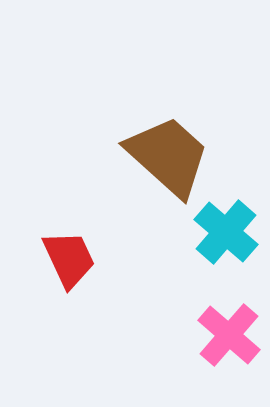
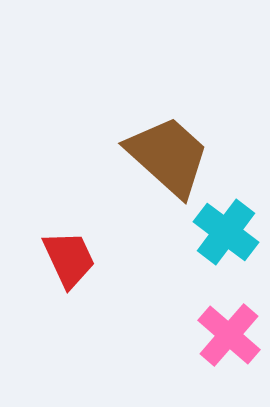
cyan cross: rotated 4 degrees counterclockwise
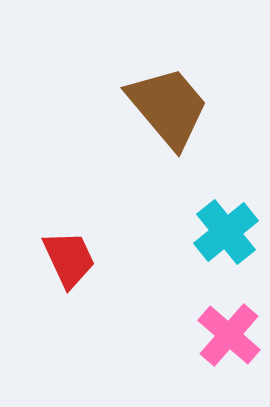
brown trapezoid: moved 49 px up; rotated 8 degrees clockwise
cyan cross: rotated 14 degrees clockwise
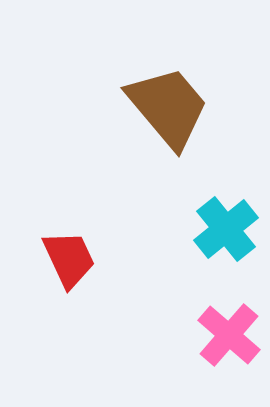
cyan cross: moved 3 px up
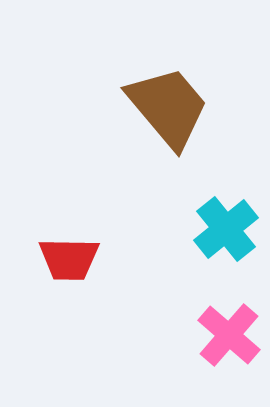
red trapezoid: rotated 116 degrees clockwise
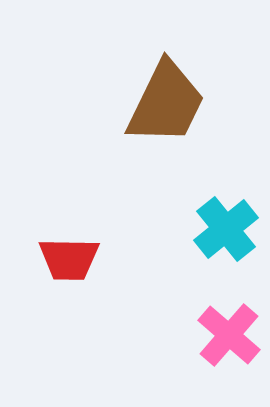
brown trapezoid: moved 2 px left, 4 px up; rotated 66 degrees clockwise
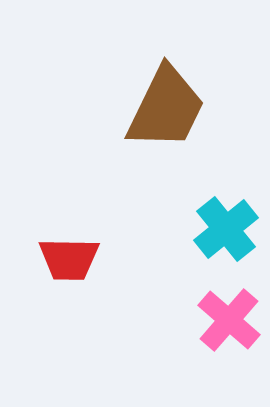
brown trapezoid: moved 5 px down
pink cross: moved 15 px up
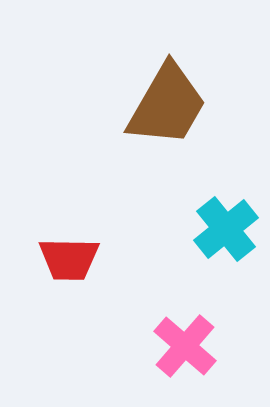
brown trapezoid: moved 1 px right, 3 px up; rotated 4 degrees clockwise
pink cross: moved 44 px left, 26 px down
